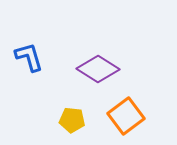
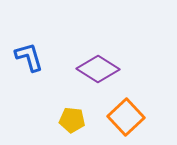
orange square: moved 1 px down; rotated 6 degrees counterclockwise
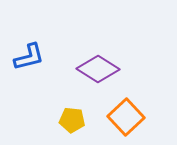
blue L-shape: rotated 92 degrees clockwise
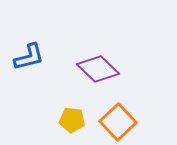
purple diamond: rotated 12 degrees clockwise
orange square: moved 8 px left, 5 px down
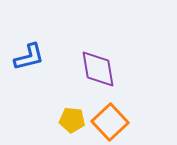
purple diamond: rotated 36 degrees clockwise
orange square: moved 8 px left
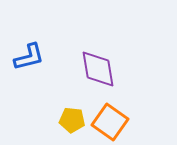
orange square: rotated 12 degrees counterclockwise
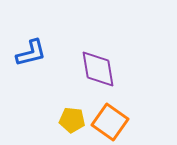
blue L-shape: moved 2 px right, 4 px up
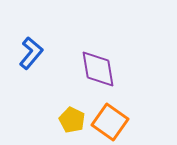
blue L-shape: rotated 36 degrees counterclockwise
yellow pentagon: rotated 20 degrees clockwise
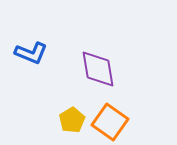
blue L-shape: rotated 72 degrees clockwise
yellow pentagon: rotated 15 degrees clockwise
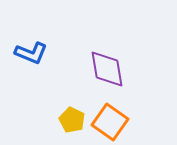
purple diamond: moved 9 px right
yellow pentagon: rotated 15 degrees counterclockwise
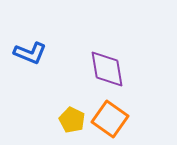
blue L-shape: moved 1 px left
orange square: moved 3 px up
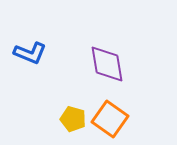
purple diamond: moved 5 px up
yellow pentagon: moved 1 px right, 1 px up; rotated 10 degrees counterclockwise
